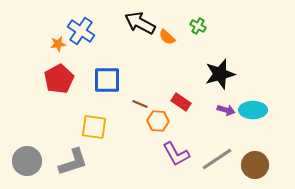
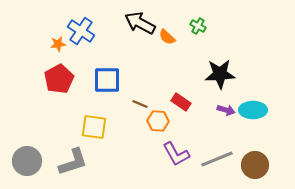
black star: rotated 12 degrees clockwise
gray line: rotated 12 degrees clockwise
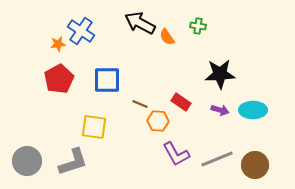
green cross: rotated 21 degrees counterclockwise
orange semicircle: rotated 12 degrees clockwise
purple arrow: moved 6 px left
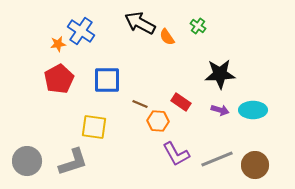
green cross: rotated 28 degrees clockwise
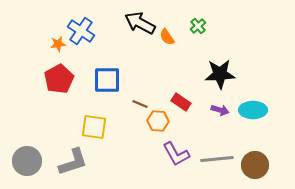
green cross: rotated 14 degrees clockwise
gray line: rotated 16 degrees clockwise
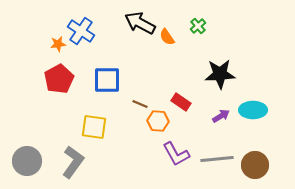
purple arrow: moved 1 px right, 6 px down; rotated 48 degrees counterclockwise
gray L-shape: rotated 36 degrees counterclockwise
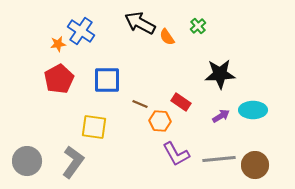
orange hexagon: moved 2 px right
gray line: moved 2 px right
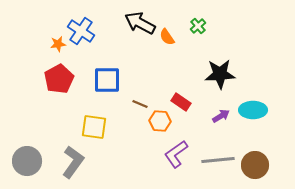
purple L-shape: rotated 84 degrees clockwise
gray line: moved 1 px left, 1 px down
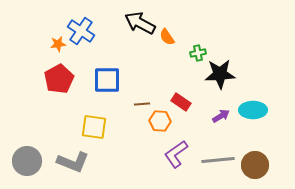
green cross: moved 27 px down; rotated 28 degrees clockwise
brown line: moved 2 px right; rotated 28 degrees counterclockwise
gray L-shape: rotated 76 degrees clockwise
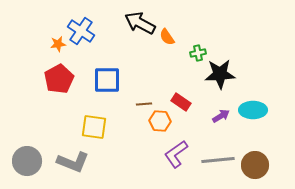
brown line: moved 2 px right
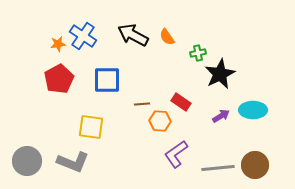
black arrow: moved 7 px left, 12 px down
blue cross: moved 2 px right, 5 px down
black star: rotated 24 degrees counterclockwise
brown line: moved 2 px left
yellow square: moved 3 px left
gray line: moved 8 px down
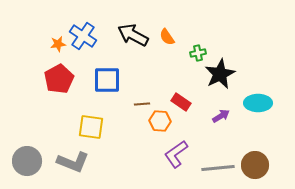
cyan ellipse: moved 5 px right, 7 px up
